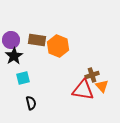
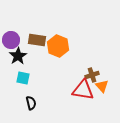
black star: moved 4 px right
cyan square: rotated 24 degrees clockwise
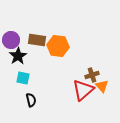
orange hexagon: rotated 15 degrees counterclockwise
red triangle: rotated 50 degrees counterclockwise
black semicircle: moved 3 px up
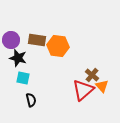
black star: moved 2 px down; rotated 24 degrees counterclockwise
brown cross: rotated 32 degrees counterclockwise
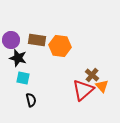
orange hexagon: moved 2 px right
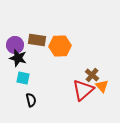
purple circle: moved 4 px right, 5 px down
orange hexagon: rotated 10 degrees counterclockwise
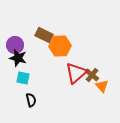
brown rectangle: moved 7 px right, 5 px up; rotated 18 degrees clockwise
red triangle: moved 7 px left, 17 px up
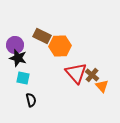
brown rectangle: moved 2 px left, 1 px down
red triangle: rotated 30 degrees counterclockwise
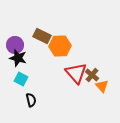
cyan square: moved 2 px left, 1 px down; rotated 16 degrees clockwise
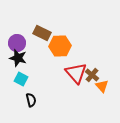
brown rectangle: moved 3 px up
purple circle: moved 2 px right, 2 px up
